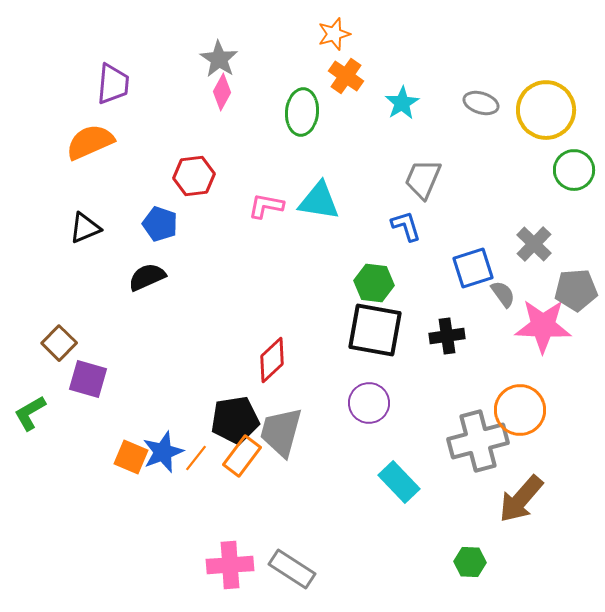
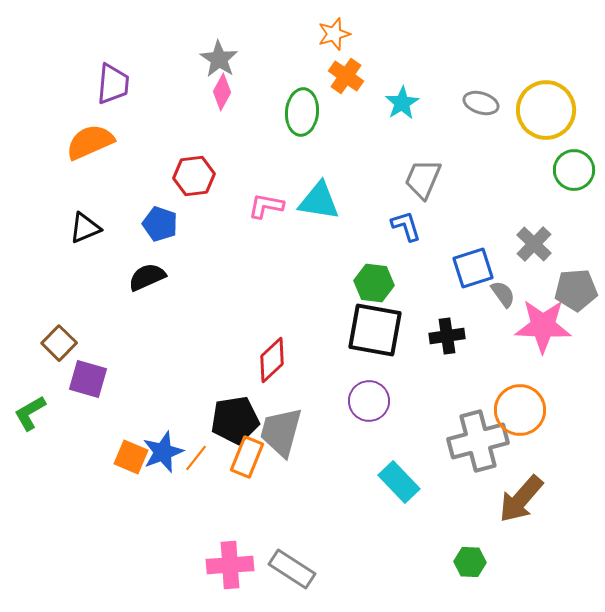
purple circle at (369, 403): moved 2 px up
orange rectangle at (242, 456): moved 5 px right, 1 px down; rotated 15 degrees counterclockwise
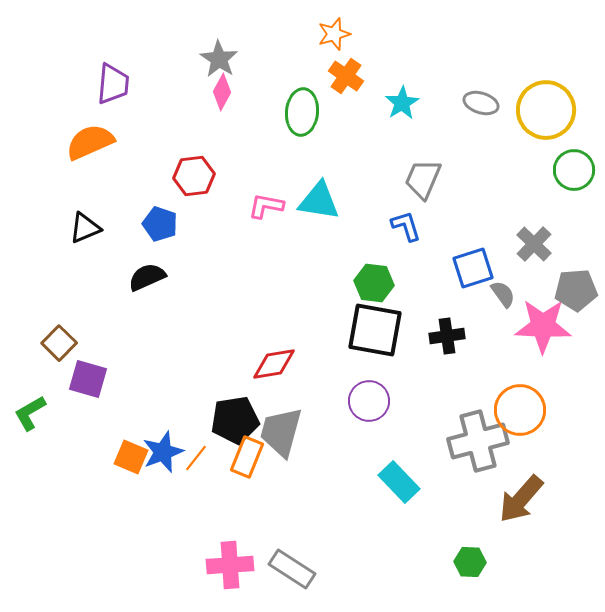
red diamond at (272, 360): moved 2 px right, 4 px down; rotated 33 degrees clockwise
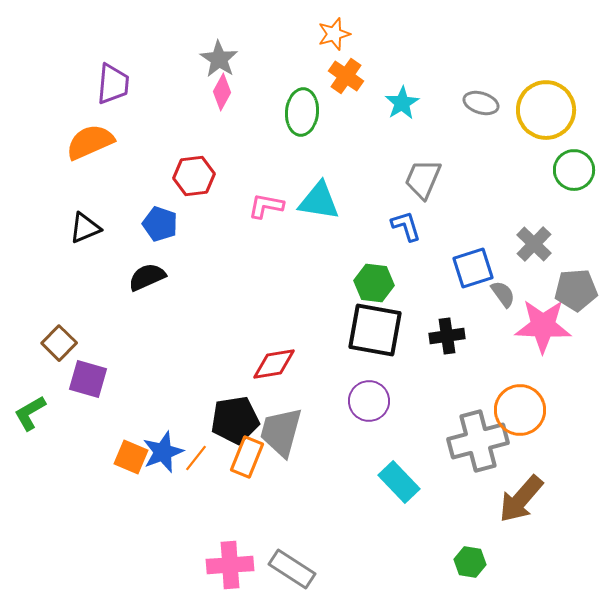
green hexagon at (470, 562): rotated 8 degrees clockwise
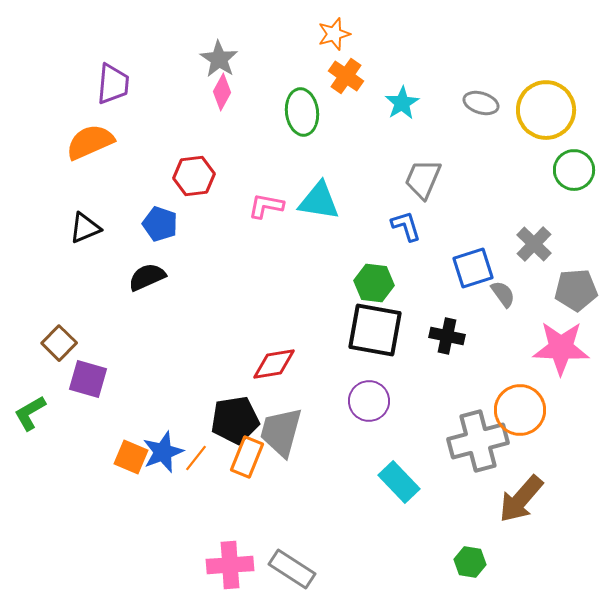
green ellipse at (302, 112): rotated 12 degrees counterclockwise
pink star at (543, 326): moved 18 px right, 22 px down
black cross at (447, 336): rotated 20 degrees clockwise
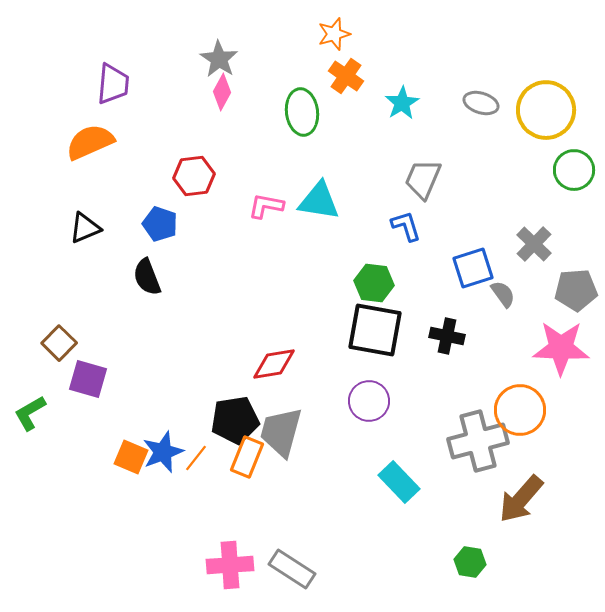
black semicircle at (147, 277): rotated 87 degrees counterclockwise
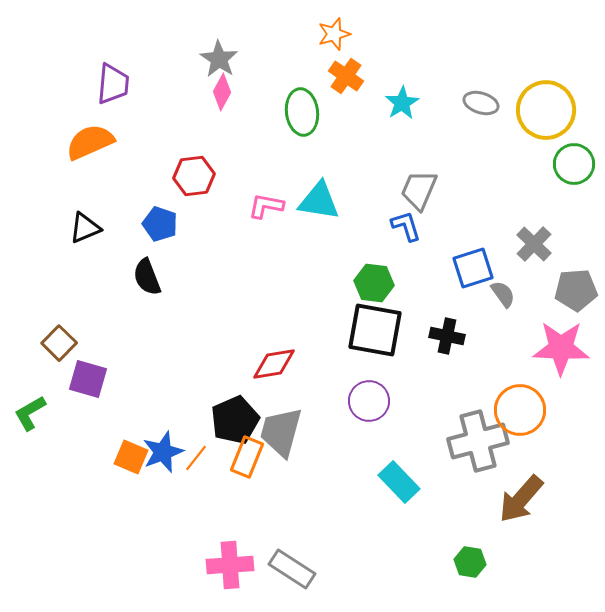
green circle at (574, 170): moved 6 px up
gray trapezoid at (423, 179): moved 4 px left, 11 px down
black pentagon at (235, 420): rotated 15 degrees counterclockwise
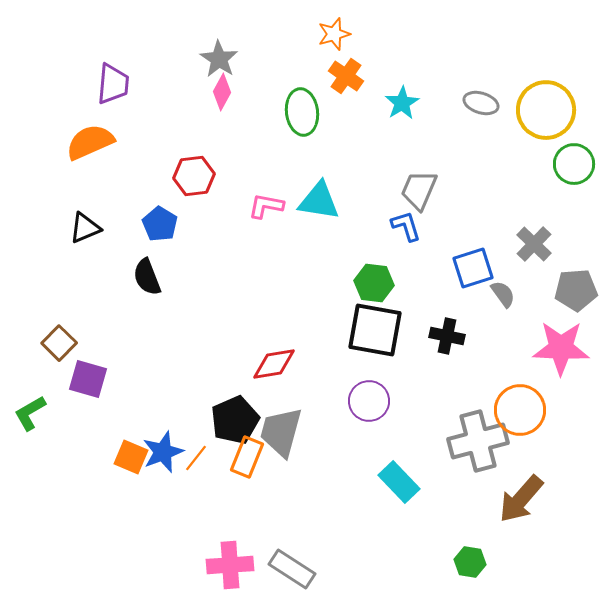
blue pentagon at (160, 224): rotated 12 degrees clockwise
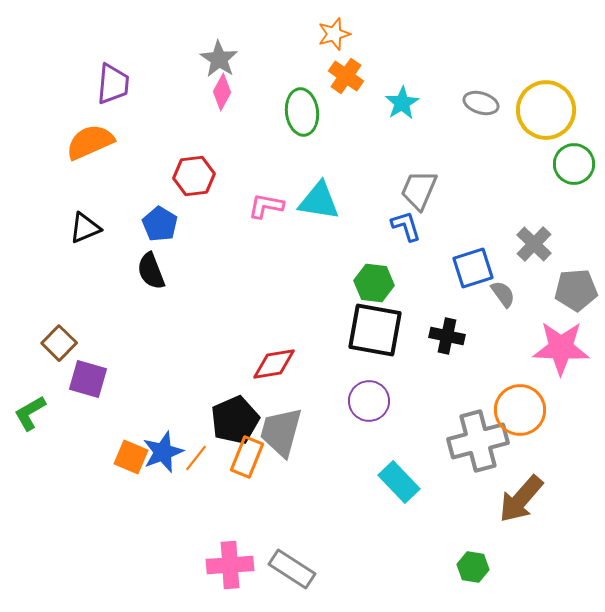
black semicircle at (147, 277): moved 4 px right, 6 px up
green hexagon at (470, 562): moved 3 px right, 5 px down
